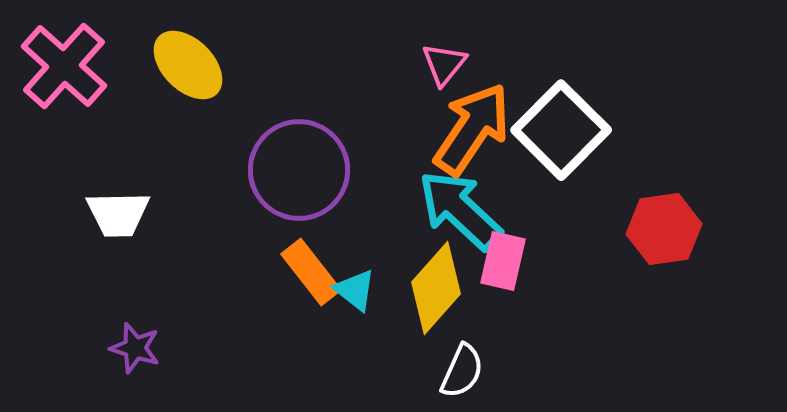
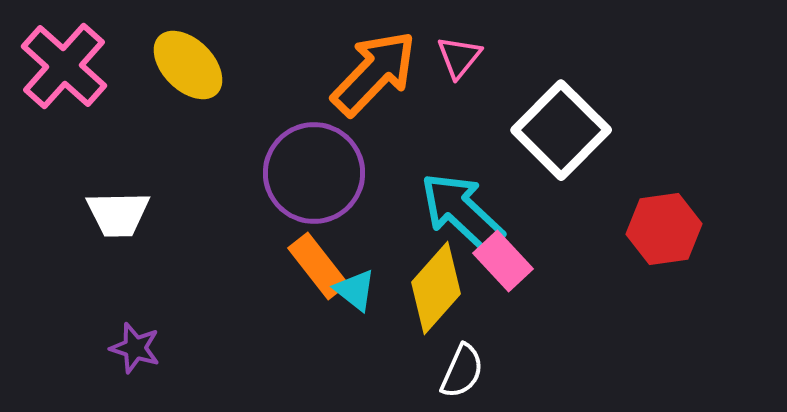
pink triangle: moved 15 px right, 7 px up
orange arrow: moved 98 px left, 56 px up; rotated 10 degrees clockwise
purple circle: moved 15 px right, 3 px down
cyan arrow: moved 2 px right, 2 px down
pink rectangle: rotated 56 degrees counterclockwise
orange rectangle: moved 7 px right, 6 px up
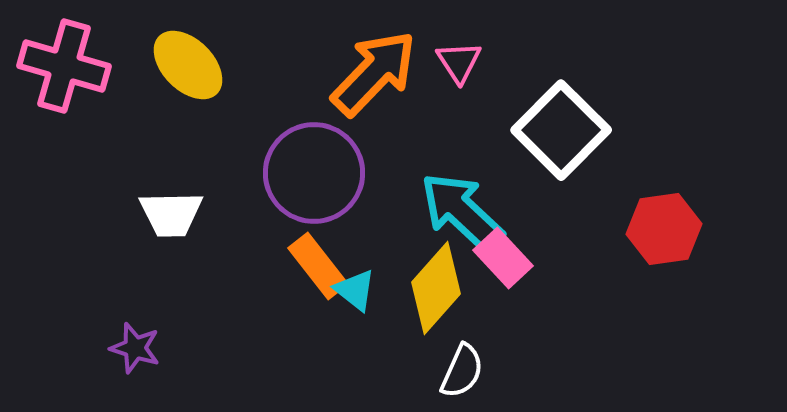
pink triangle: moved 5 px down; rotated 12 degrees counterclockwise
pink cross: rotated 26 degrees counterclockwise
white trapezoid: moved 53 px right
pink rectangle: moved 3 px up
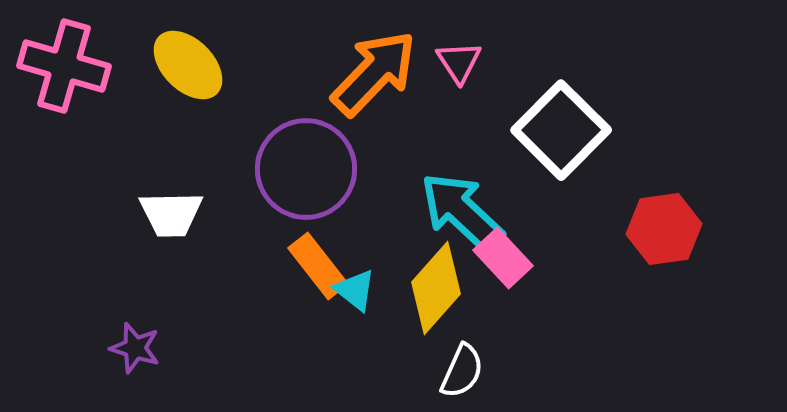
purple circle: moved 8 px left, 4 px up
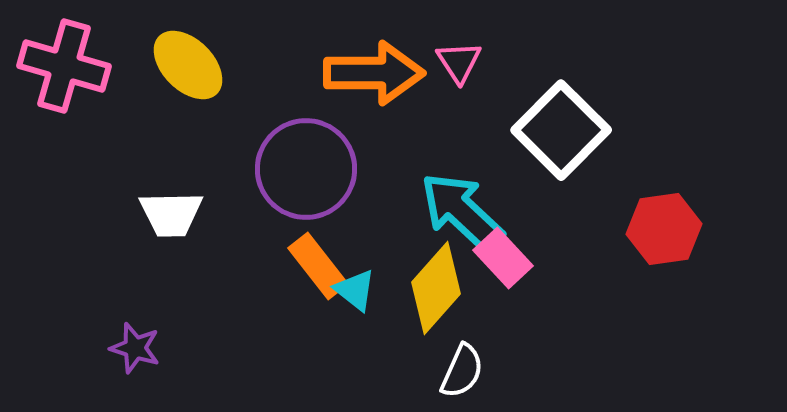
orange arrow: rotated 46 degrees clockwise
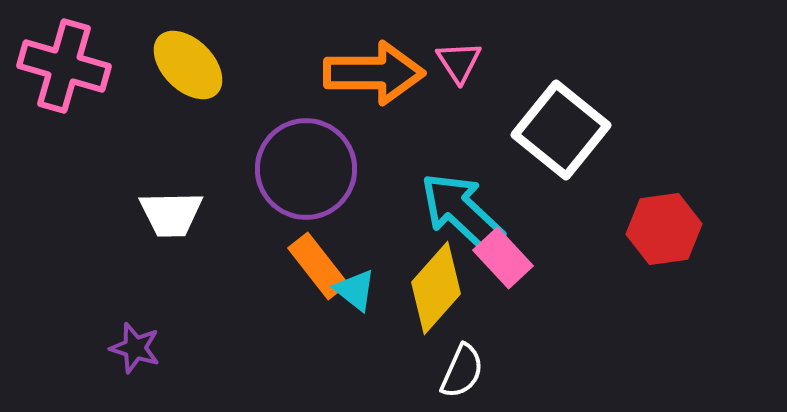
white square: rotated 6 degrees counterclockwise
